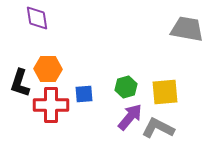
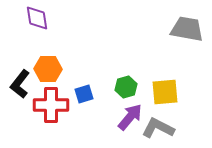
black L-shape: moved 1 px down; rotated 20 degrees clockwise
blue square: rotated 12 degrees counterclockwise
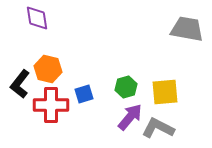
orange hexagon: rotated 12 degrees clockwise
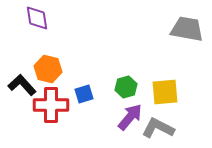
black L-shape: moved 2 px right, 1 px down; rotated 100 degrees clockwise
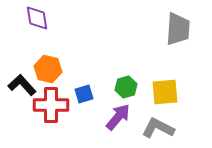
gray trapezoid: moved 9 px left; rotated 84 degrees clockwise
purple arrow: moved 12 px left
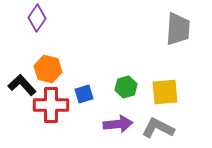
purple diamond: rotated 44 degrees clockwise
purple arrow: moved 7 px down; rotated 44 degrees clockwise
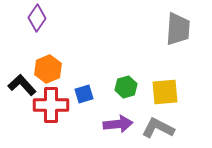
orange hexagon: rotated 24 degrees clockwise
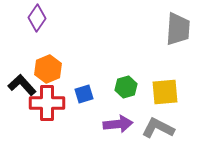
red cross: moved 4 px left, 2 px up
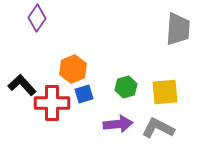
orange hexagon: moved 25 px right
red cross: moved 5 px right
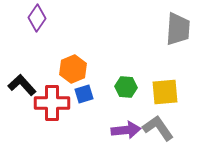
green hexagon: rotated 20 degrees clockwise
purple arrow: moved 8 px right, 6 px down
gray L-shape: rotated 28 degrees clockwise
